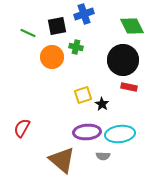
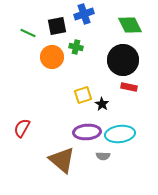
green diamond: moved 2 px left, 1 px up
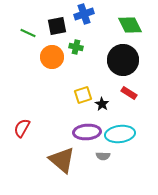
red rectangle: moved 6 px down; rotated 21 degrees clockwise
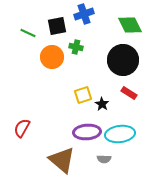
gray semicircle: moved 1 px right, 3 px down
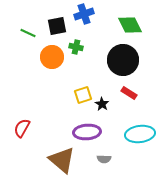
cyan ellipse: moved 20 px right
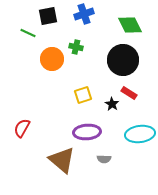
black square: moved 9 px left, 10 px up
orange circle: moved 2 px down
black star: moved 10 px right
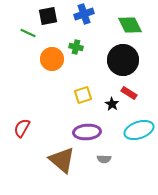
cyan ellipse: moved 1 px left, 4 px up; rotated 12 degrees counterclockwise
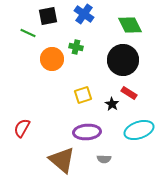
blue cross: rotated 36 degrees counterclockwise
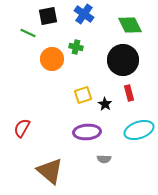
red rectangle: rotated 42 degrees clockwise
black star: moved 7 px left
brown triangle: moved 12 px left, 11 px down
